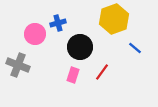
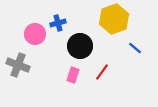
black circle: moved 1 px up
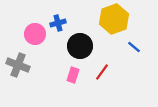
blue line: moved 1 px left, 1 px up
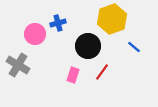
yellow hexagon: moved 2 px left
black circle: moved 8 px right
gray cross: rotated 10 degrees clockwise
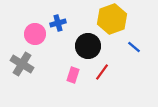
gray cross: moved 4 px right, 1 px up
